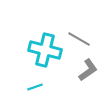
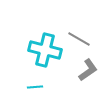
cyan line: rotated 14 degrees clockwise
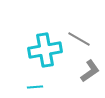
cyan cross: rotated 24 degrees counterclockwise
gray L-shape: moved 2 px right, 1 px down
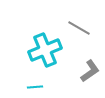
gray line: moved 11 px up
cyan cross: rotated 12 degrees counterclockwise
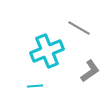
cyan cross: moved 2 px right, 1 px down
cyan line: moved 1 px up
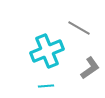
gray L-shape: moved 3 px up
cyan line: moved 11 px right
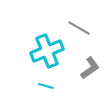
cyan line: rotated 21 degrees clockwise
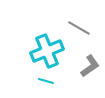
gray L-shape: moved 2 px up
cyan line: moved 5 px up
